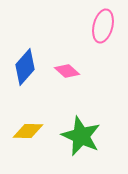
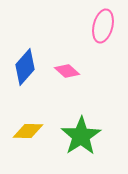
green star: rotated 15 degrees clockwise
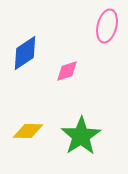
pink ellipse: moved 4 px right
blue diamond: moved 14 px up; rotated 15 degrees clockwise
pink diamond: rotated 60 degrees counterclockwise
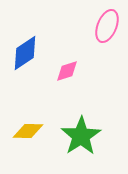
pink ellipse: rotated 8 degrees clockwise
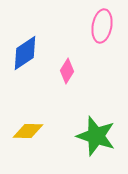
pink ellipse: moved 5 px left; rotated 12 degrees counterclockwise
pink diamond: rotated 40 degrees counterclockwise
green star: moved 15 px right; rotated 21 degrees counterclockwise
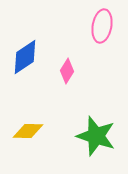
blue diamond: moved 4 px down
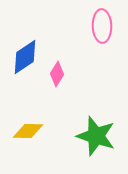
pink ellipse: rotated 12 degrees counterclockwise
pink diamond: moved 10 px left, 3 px down
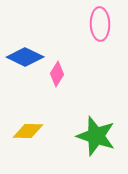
pink ellipse: moved 2 px left, 2 px up
blue diamond: rotated 60 degrees clockwise
